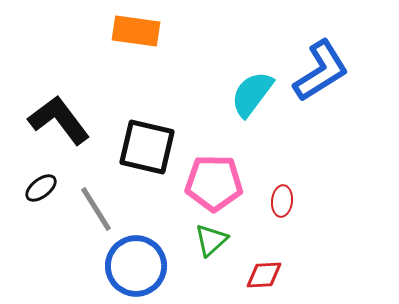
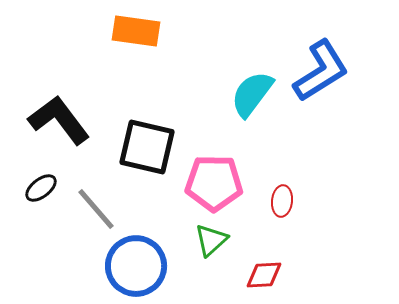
gray line: rotated 9 degrees counterclockwise
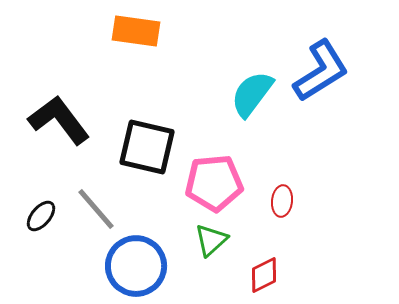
pink pentagon: rotated 6 degrees counterclockwise
black ellipse: moved 28 px down; rotated 12 degrees counterclockwise
red diamond: rotated 24 degrees counterclockwise
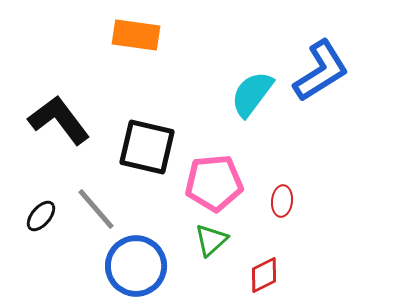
orange rectangle: moved 4 px down
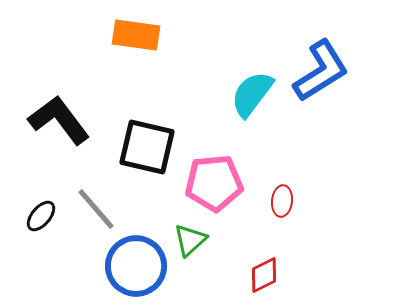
green triangle: moved 21 px left
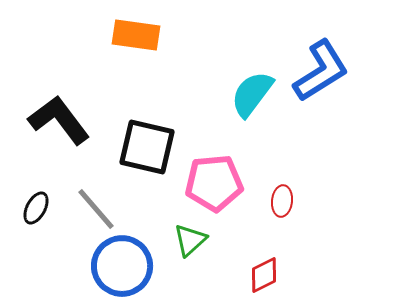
black ellipse: moved 5 px left, 8 px up; rotated 12 degrees counterclockwise
blue circle: moved 14 px left
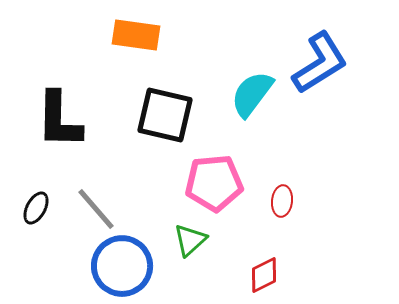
blue L-shape: moved 1 px left, 8 px up
black L-shape: rotated 142 degrees counterclockwise
black square: moved 18 px right, 32 px up
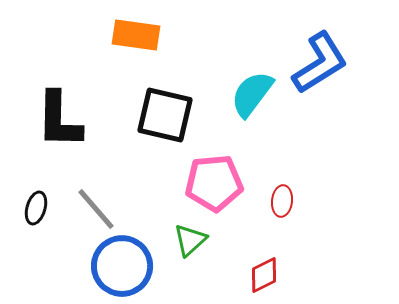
black ellipse: rotated 12 degrees counterclockwise
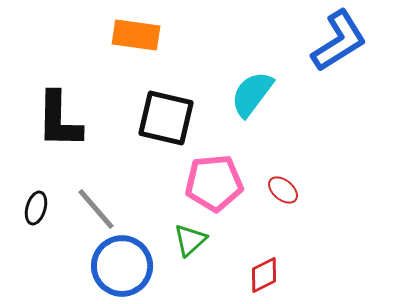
blue L-shape: moved 19 px right, 22 px up
black square: moved 1 px right, 3 px down
red ellipse: moved 1 px right, 11 px up; rotated 56 degrees counterclockwise
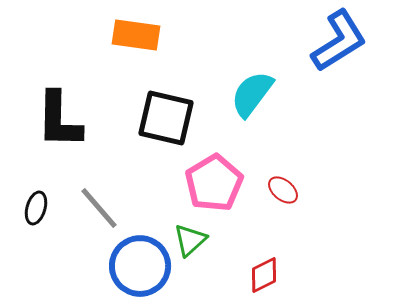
pink pentagon: rotated 26 degrees counterclockwise
gray line: moved 3 px right, 1 px up
blue circle: moved 18 px right
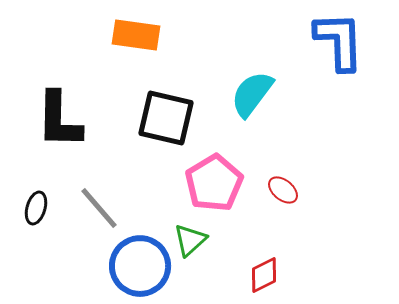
blue L-shape: rotated 60 degrees counterclockwise
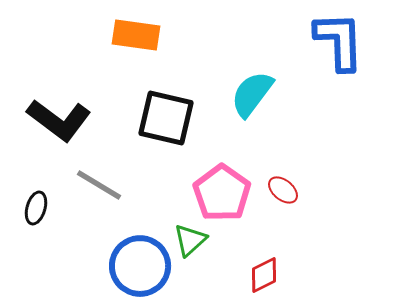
black L-shape: rotated 54 degrees counterclockwise
pink pentagon: moved 8 px right, 10 px down; rotated 6 degrees counterclockwise
gray line: moved 23 px up; rotated 18 degrees counterclockwise
